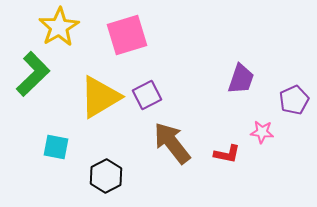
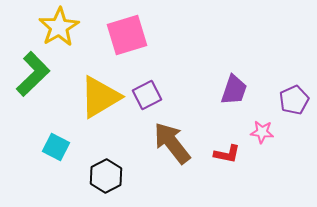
purple trapezoid: moved 7 px left, 11 px down
cyan square: rotated 16 degrees clockwise
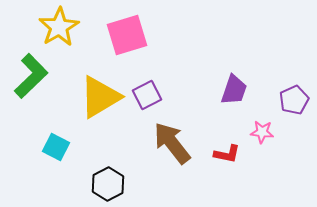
green L-shape: moved 2 px left, 2 px down
black hexagon: moved 2 px right, 8 px down
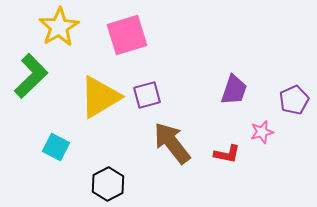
purple square: rotated 12 degrees clockwise
pink star: rotated 20 degrees counterclockwise
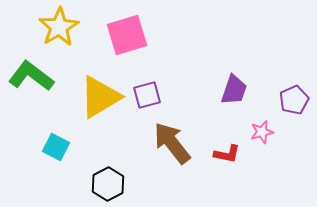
green L-shape: rotated 99 degrees counterclockwise
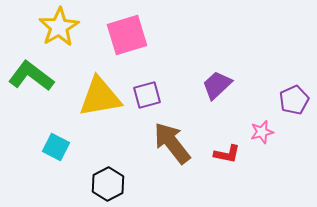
purple trapezoid: moved 17 px left, 5 px up; rotated 152 degrees counterclockwise
yellow triangle: rotated 21 degrees clockwise
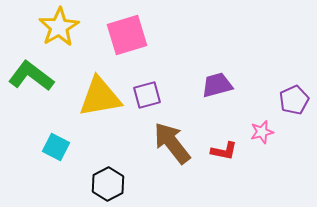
purple trapezoid: rotated 28 degrees clockwise
red L-shape: moved 3 px left, 3 px up
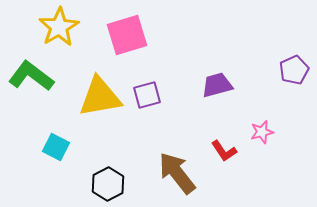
purple pentagon: moved 30 px up
brown arrow: moved 5 px right, 30 px down
red L-shape: rotated 44 degrees clockwise
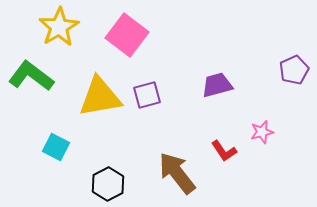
pink square: rotated 36 degrees counterclockwise
